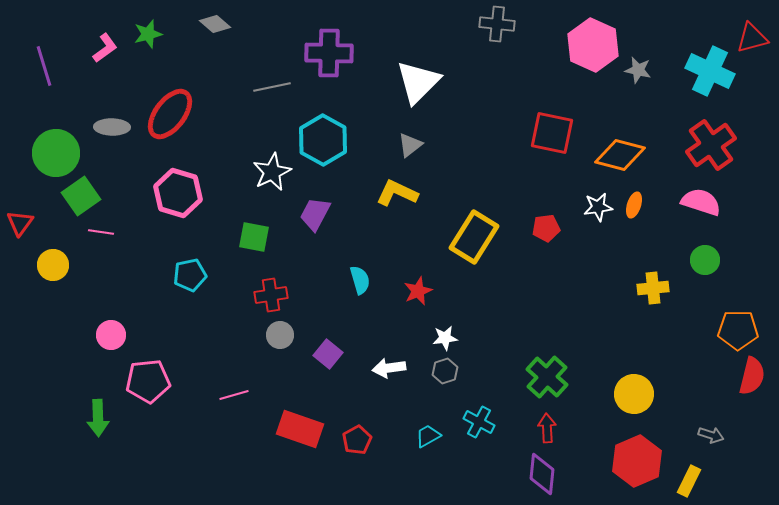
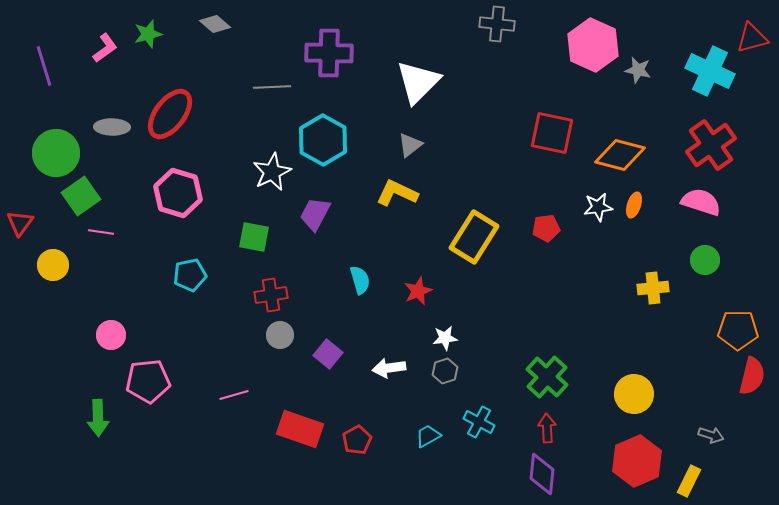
gray line at (272, 87): rotated 9 degrees clockwise
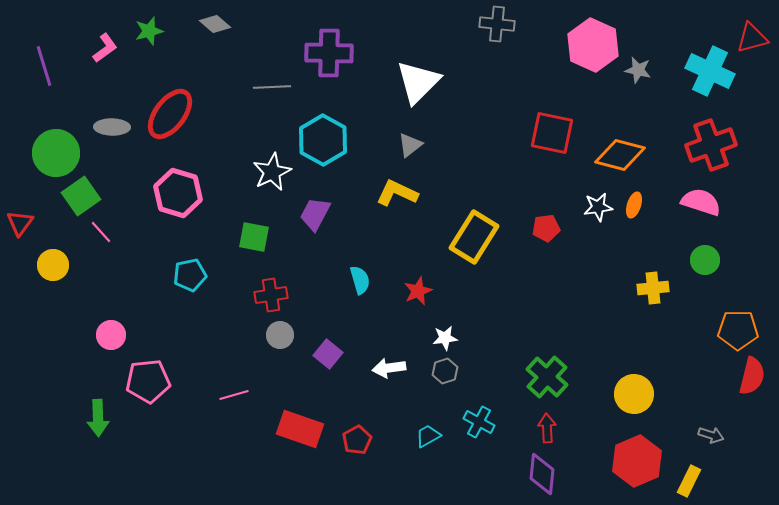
green star at (148, 34): moved 1 px right, 3 px up
red cross at (711, 145): rotated 15 degrees clockwise
pink line at (101, 232): rotated 40 degrees clockwise
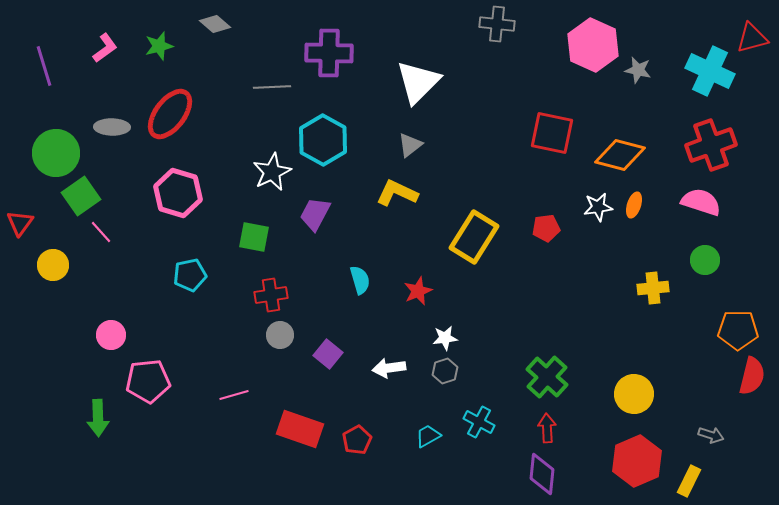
green star at (149, 31): moved 10 px right, 15 px down
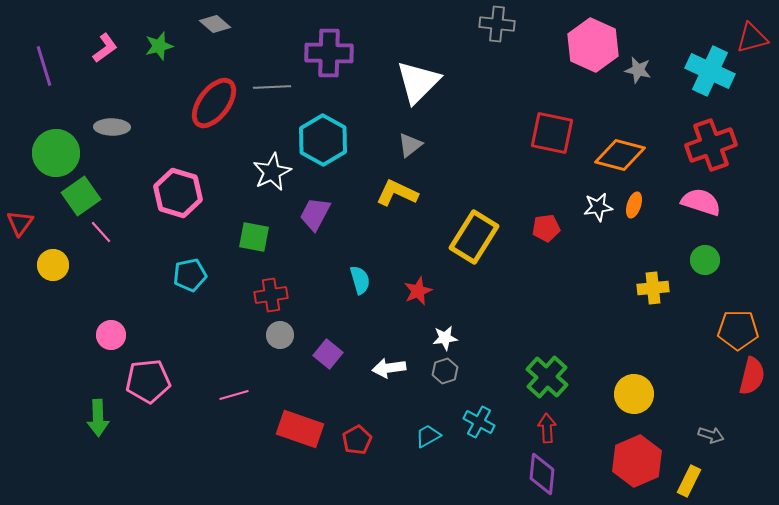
red ellipse at (170, 114): moved 44 px right, 11 px up
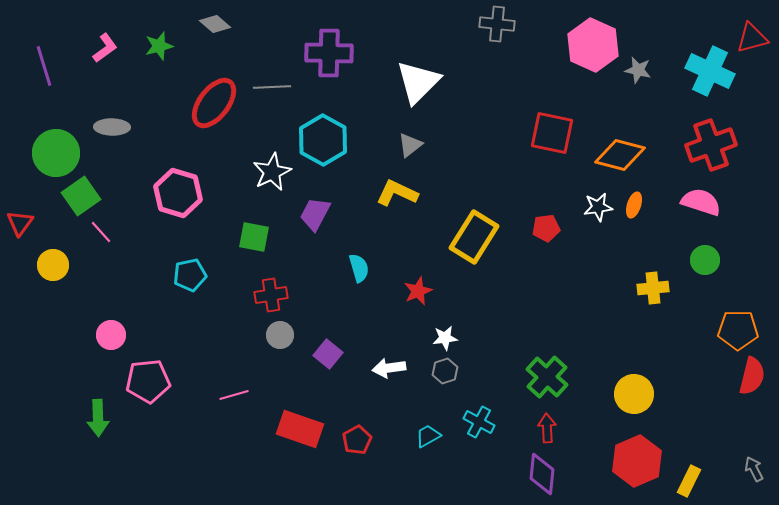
cyan semicircle at (360, 280): moved 1 px left, 12 px up
gray arrow at (711, 435): moved 43 px right, 34 px down; rotated 135 degrees counterclockwise
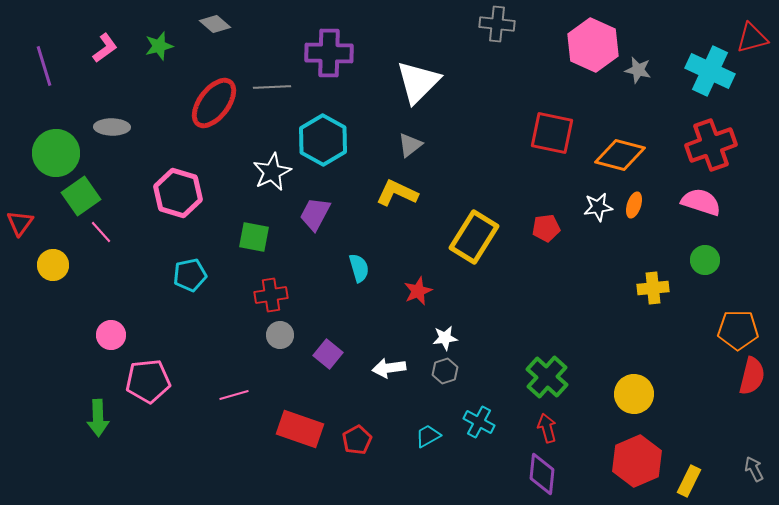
red arrow at (547, 428): rotated 12 degrees counterclockwise
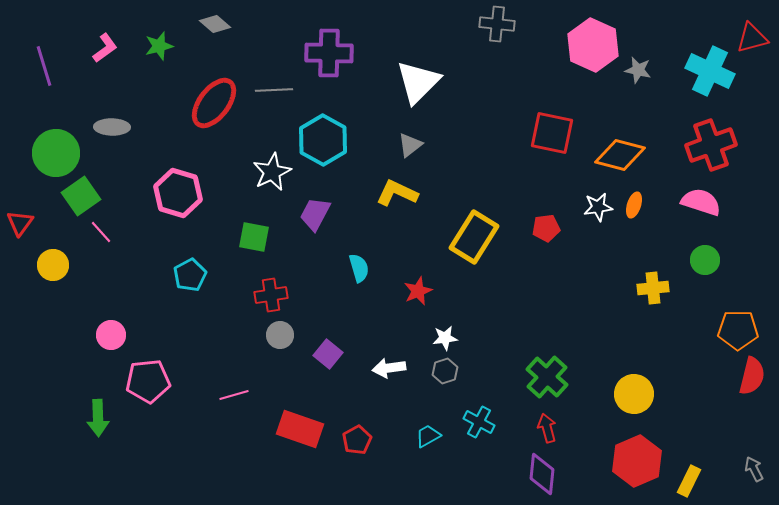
gray line at (272, 87): moved 2 px right, 3 px down
cyan pentagon at (190, 275): rotated 16 degrees counterclockwise
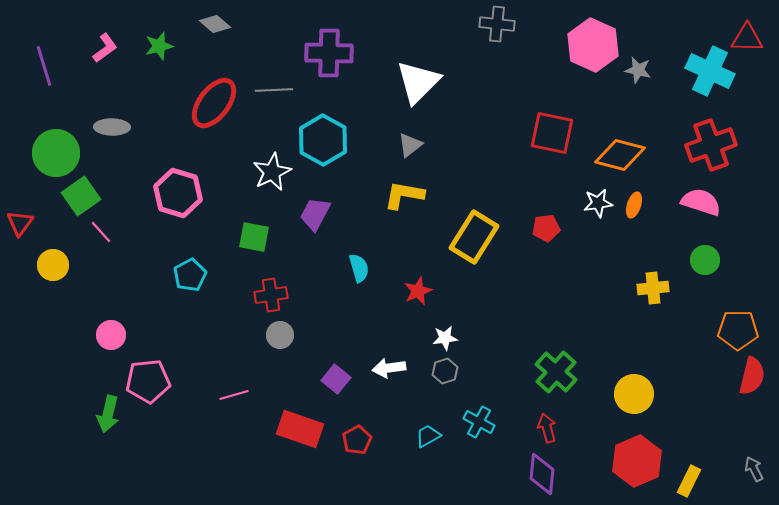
red triangle at (752, 38): moved 5 px left; rotated 16 degrees clockwise
yellow L-shape at (397, 193): moved 7 px right, 2 px down; rotated 15 degrees counterclockwise
white star at (598, 207): moved 4 px up
purple square at (328, 354): moved 8 px right, 25 px down
green cross at (547, 377): moved 9 px right, 5 px up
green arrow at (98, 418): moved 10 px right, 4 px up; rotated 15 degrees clockwise
